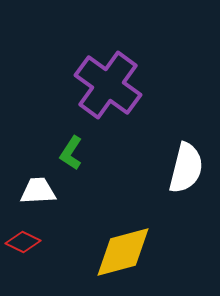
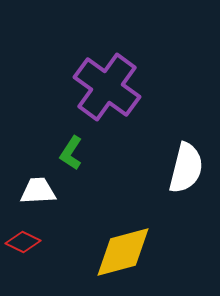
purple cross: moved 1 px left, 2 px down
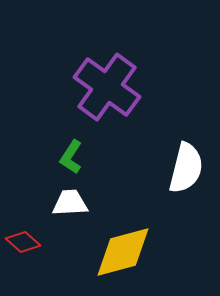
green L-shape: moved 4 px down
white trapezoid: moved 32 px right, 12 px down
red diamond: rotated 16 degrees clockwise
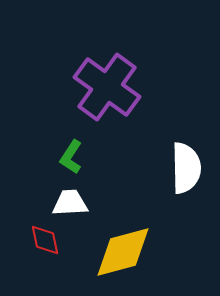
white semicircle: rotated 15 degrees counterclockwise
red diamond: moved 22 px right, 2 px up; rotated 36 degrees clockwise
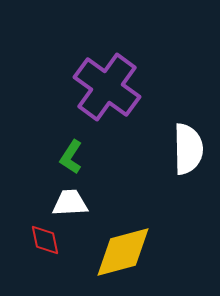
white semicircle: moved 2 px right, 19 px up
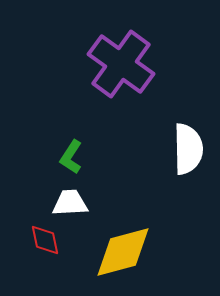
purple cross: moved 14 px right, 23 px up
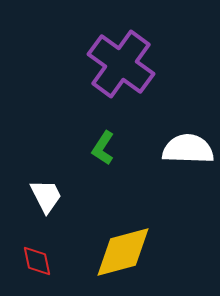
white semicircle: rotated 87 degrees counterclockwise
green L-shape: moved 32 px right, 9 px up
white trapezoid: moved 24 px left, 7 px up; rotated 66 degrees clockwise
red diamond: moved 8 px left, 21 px down
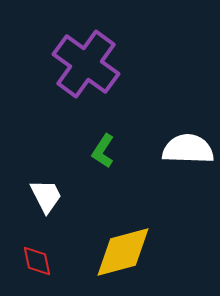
purple cross: moved 35 px left
green L-shape: moved 3 px down
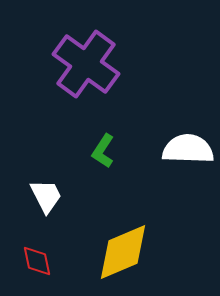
yellow diamond: rotated 8 degrees counterclockwise
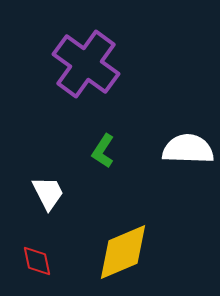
white trapezoid: moved 2 px right, 3 px up
